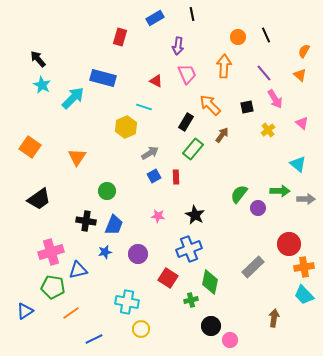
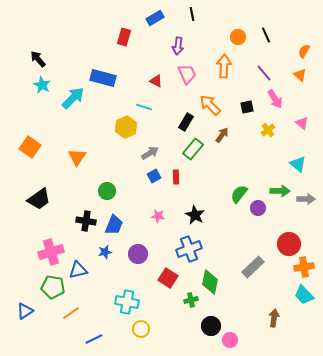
red rectangle at (120, 37): moved 4 px right
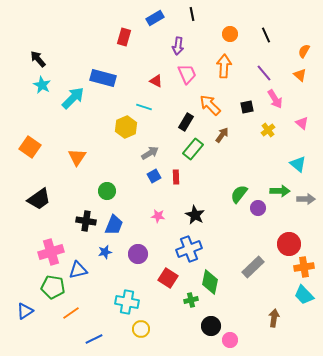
orange circle at (238, 37): moved 8 px left, 3 px up
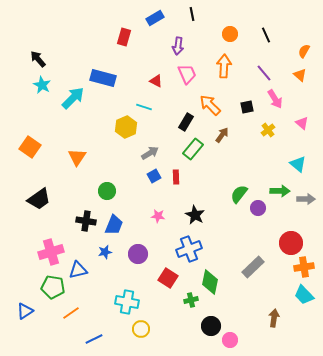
red circle at (289, 244): moved 2 px right, 1 px up
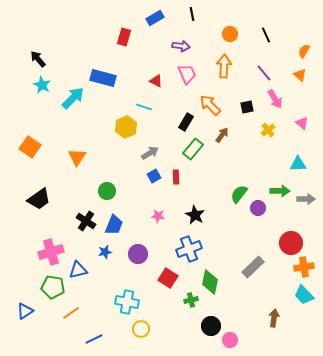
purple arrow at (178, 46): moved 3 px right; rotated 90 degrees counterclockwise
cyan triangle at (298, 164): rotated 42 degrees counterclockwise
black cross at (86, 221): rotated 24 degrees clockwise
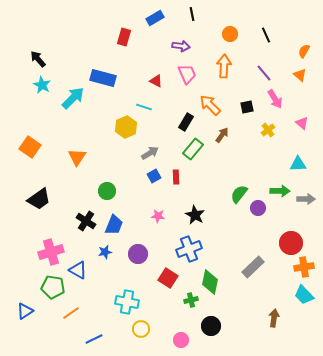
blue triangle at (78, 270): rotated 42 degrees clockwise
pink circle at (230, 340): moved 49 px left
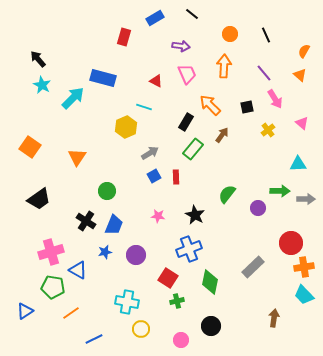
black line at (192, 14): rotated 40 degrees counterclockwise
green semicircle at (239, 194): moved 12 px left
purple circle at (138, 254): moved 2 px left, 1 px down
green cross at (191, 300): moved 14 px left, 1 px down
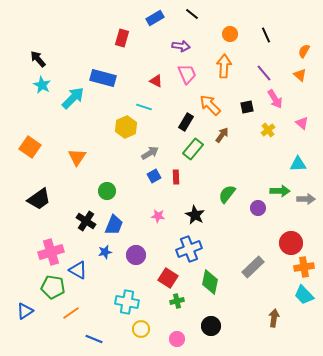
red rectangle at (124, 37): moved 2 px left, 1 px down
blue line at (94, 339): rotated 48 degrees clockwise
pink circle at (181, 340): moved 4 px left, 1 px up
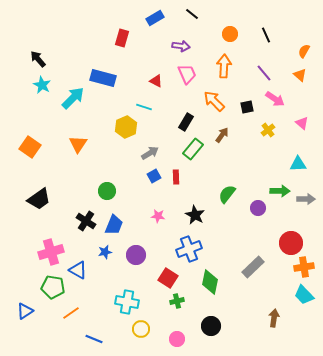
pink arrow at (275, 99): rotated 24 degrees counterclockwise
orange arrow at (210, 105): moved 4 px right, 4 px up
orange triangle at (77, 157): moved 1 px right, 13 px up
